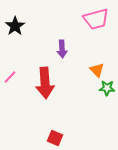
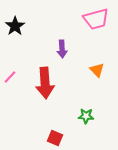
green star: moved 21 px left, 28 px down
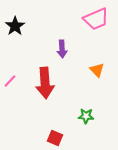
pink trapezoid: rotated 8 degrees counterclockwise
pink line: moved 4 px down
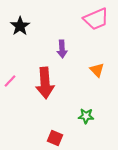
black star: moved 5 px right
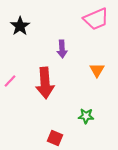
orange triangle: rotated 14 degrees clockwise
